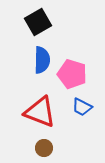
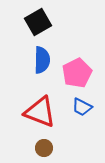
pink pentagon: moved 5 px right, 1 px up; rotated 28 degrees clockwise
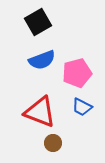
blue semicircle: rotated 68 degrees clockwise
pink pentagon: rotated 12 degrees clockwise
brown circle: moved 9 px right, 5 px up
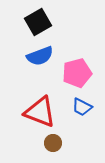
blue semicircle: moved 2 px left, 4 px up
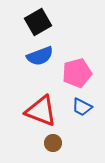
red triangle: moved 1 px right, 1 px up
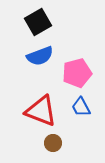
blue trapezoid: moved 1 px left; rotated 35 degrees clockwise
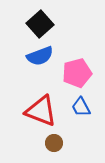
black square: moved 2 px right, 2 px down; rotated 12 degrees counterclockwise
brown circle: moved 1 px right
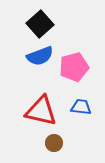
pink pentagon: moved 3 px left, 6 px up
blue trapezoid: rotated 125 degrees clockwise
red triangle: rotated 8 degrees counterclockwise
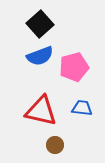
blue trapezoid: moved 1 px right, 1 px down
brown circle: moved 1 px right, 2 px down
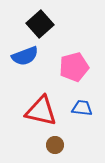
blue semicircle: moved 15 px left
